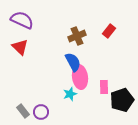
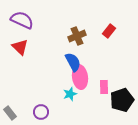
gray rectangle: moved 13 px left, 2 px down
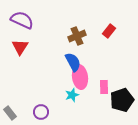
red triangle: rotated 18 degrees clockwise
cyan star: moved 2 px right, 1 px down
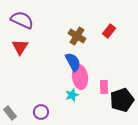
brown cross: rotated 36 degrees counterclockwise
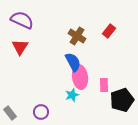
pink rectangle: moved 2 px up
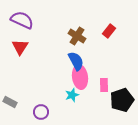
blue semicircle: moved 3 px right, 1 px up
gray rectangle: moved 11 px up; rotated 24 degrees counterclockwise
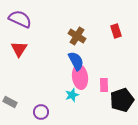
purple semicircle: moved 2 px left, 1 px up
red rectangle: moved 7 px right; rotated 56 degrees counterclockwise
red triangle: moved 1 px left, 2 px down
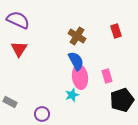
purple semicircle: moved 2 px left, 1 px down
pink rectangle: moved 3 px right, 9 px up; rotated 16 degrees counterclockwise
purple circle: moved 1 px right, 2 px down
